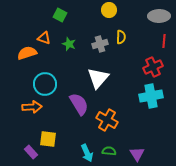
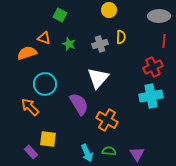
orange arrow: moved 2 px left; rotated 132 degrees counterclockwise
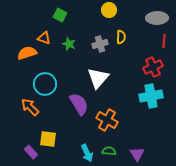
gray ellipse: moved 2 px left, 2 px down
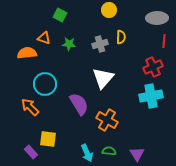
green star: rotated 16 degrees counterclockwise
orange semicircle: rotated 12 degrees clockwise
white triangle: moved 5 px right
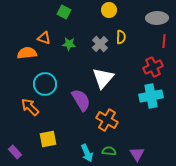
green square: moved 4 px right, 3 px up
gray cross: rotated 28 degrees counterclockwise
purple semicircle: moved 2 px right, 4 px up
yellow square: rotated 18 degrees counterclockwise
purple rectangle: moved 16 px left
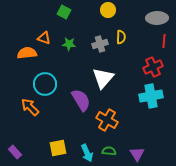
yellow circle: moved 1 px left
gray cross: rotated 28 degrees clockwise
yellow square: moved 10 px right, 9 px down
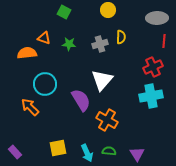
white triangle: moved 1 px left, 2 px down
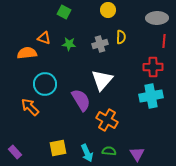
red cross: rotated 24 degrees clockwise
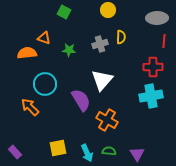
green star: moved 6 px down
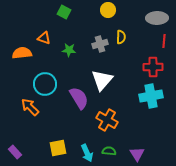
orange semicircle: moved 5 px left
purple semicircle: moved 2 px left, 2 px up
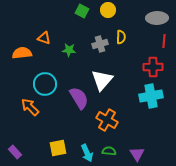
green square: moved 18 px right, 1 px up
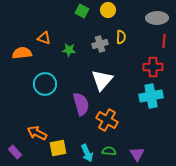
purple semicircle: moved 2 px right, 6 px down; rotated 15 degrees clockwise
orange arrow: moved 7 px right, 26 px down; rotated 18 degrees counterclockwise
